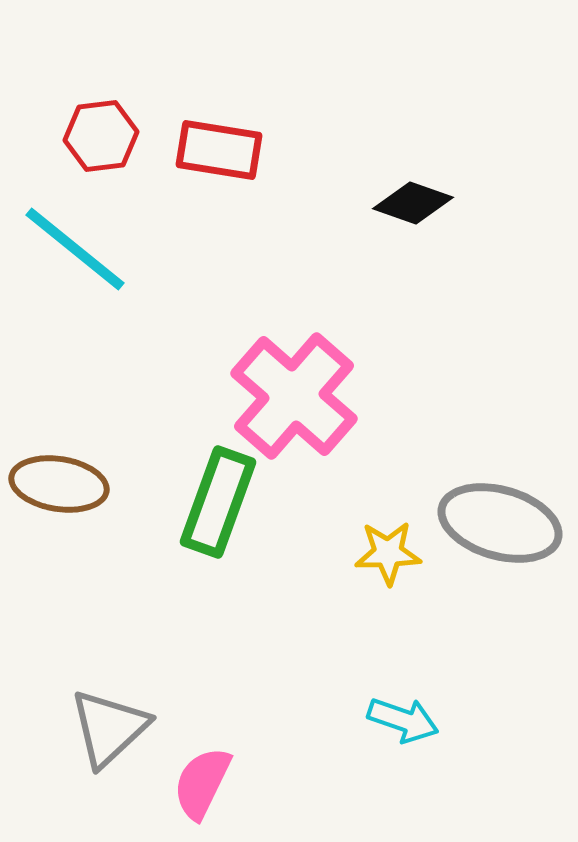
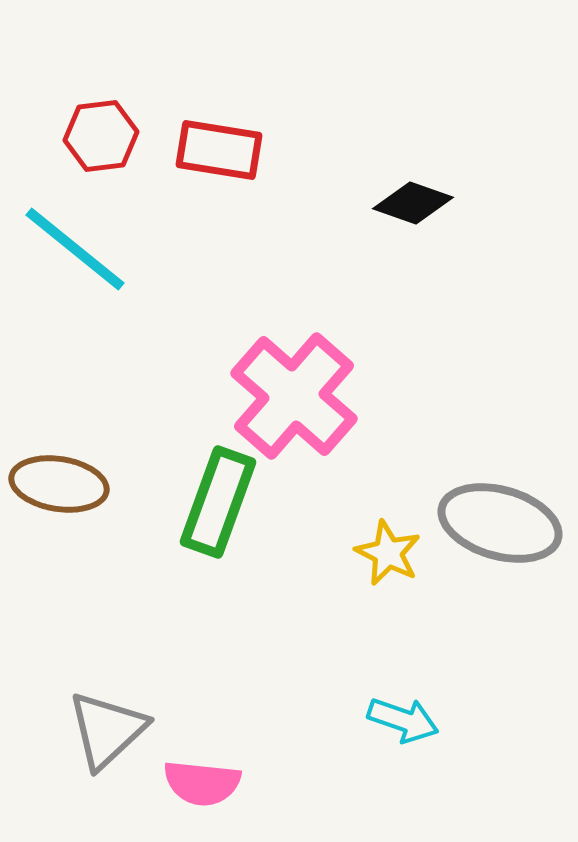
yellow star: rotated 28 degrees clockwise
gray triangle: moved 2 px left, 2 px down
pink semicircle: rotated 110 degrees counterclockwise
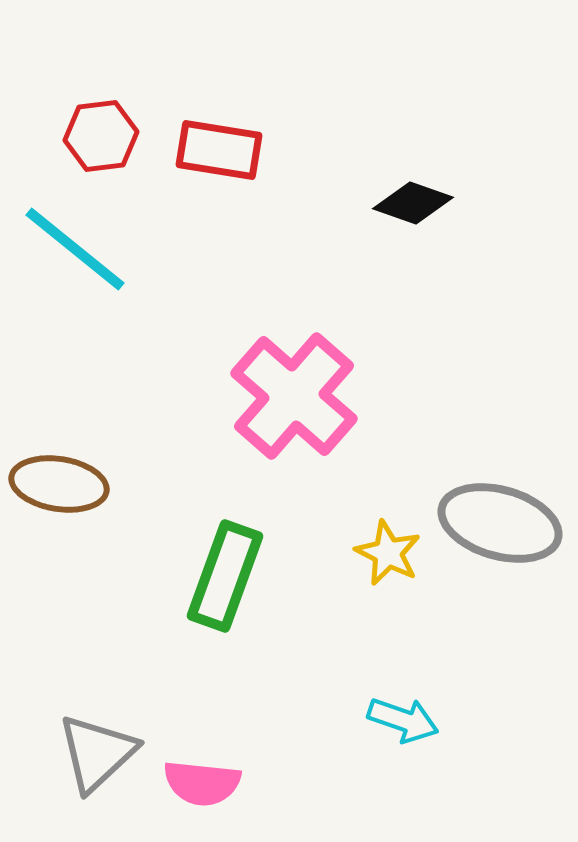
green rectangle: moved 7 px right, 74 px down
gray triangle: moved 10 px left, 23 px down
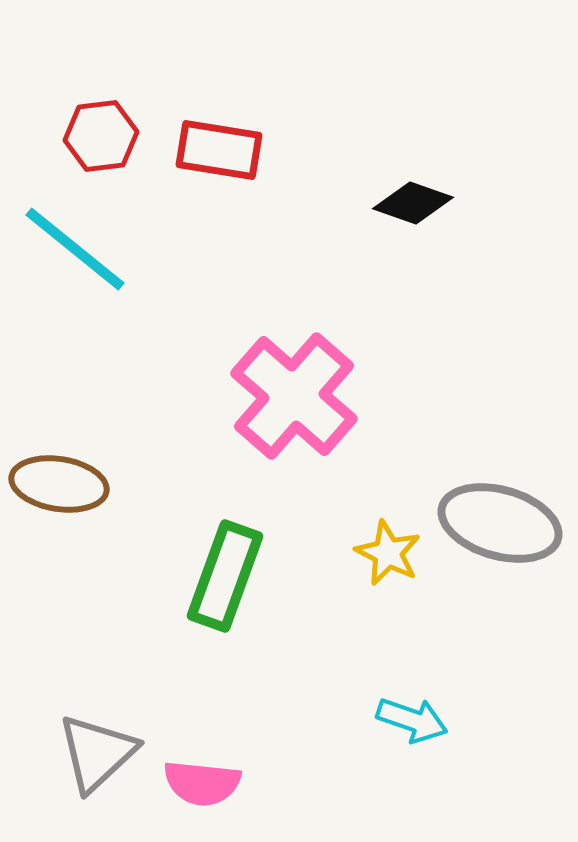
cyan arrow: moved 9 px right
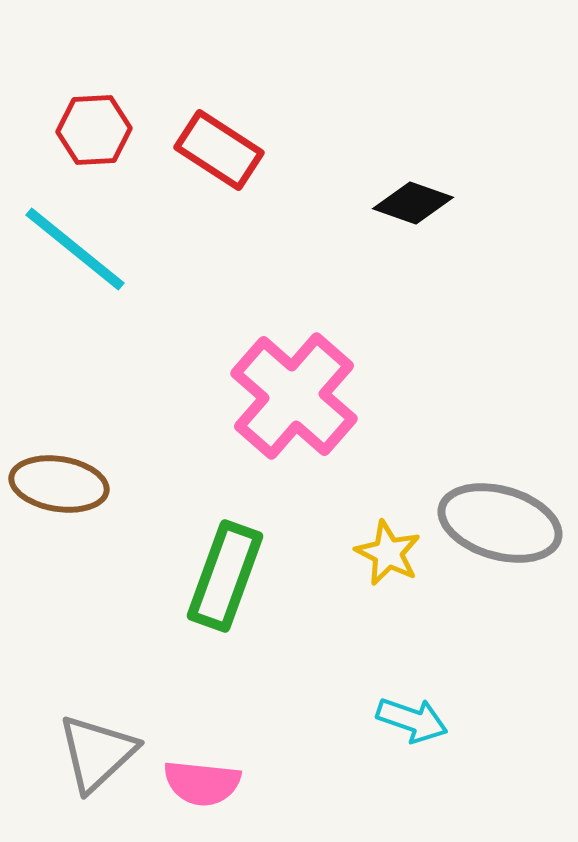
red hexagon: moved 7 px left, 6 px up; rotated 4 degrees clockwise
red rectangle: rotated 24 degrees clockwise
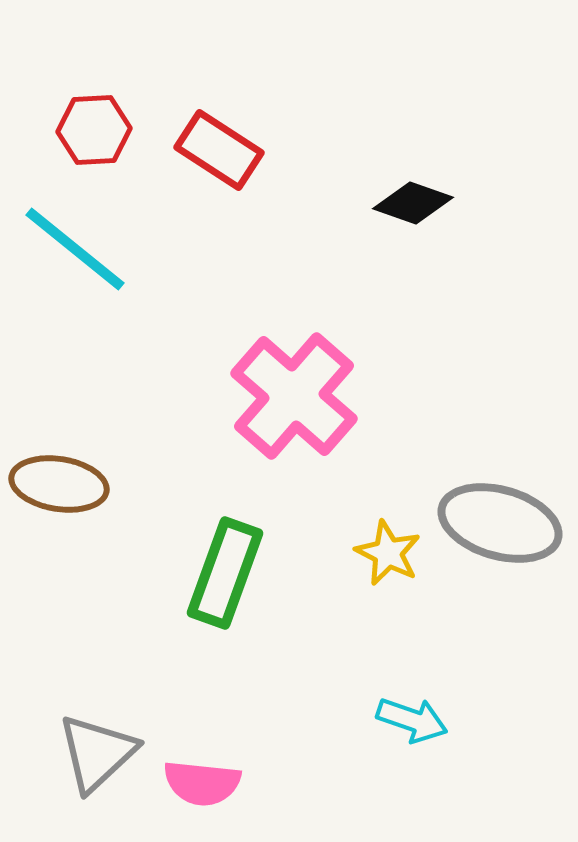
green rectangle: moved 3 px up
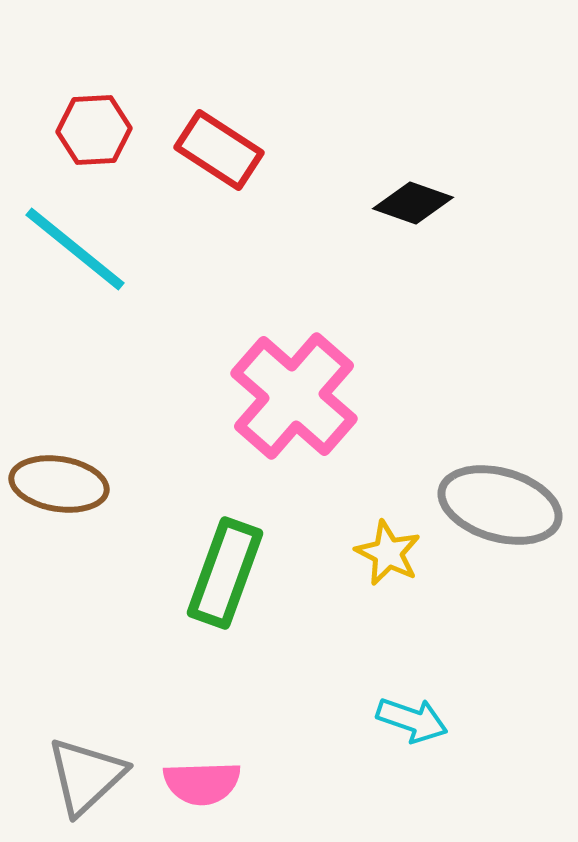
gray ellipse: moved 18 px up
gray triangle: moved 11 px left, 23 px down
pink semicircle: rotated 8 degrees counterclockwise
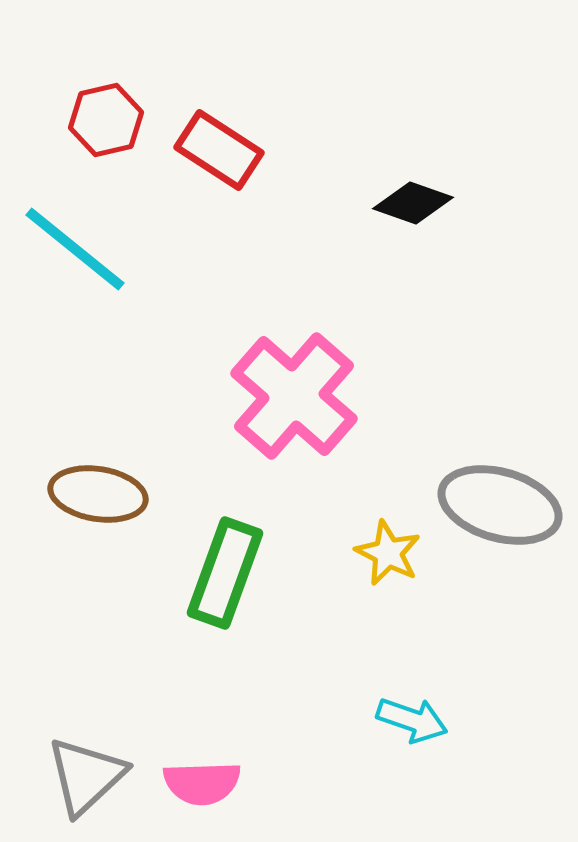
red hexagon: moved 12 px right, 10 px up; rotated 10 degrees counterclockwise
brown ellipse: moved 39 px right, 10 px down
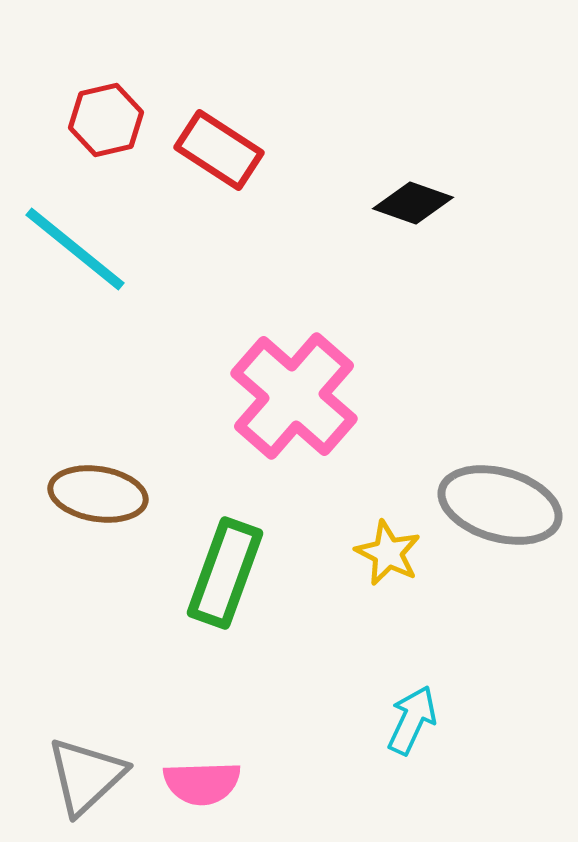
cyan arrow: rotated 84 degrees counterclockwise
